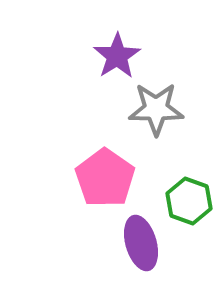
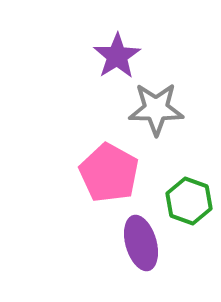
pink pentagon: moved 4 px right, 5 px up; rotated 6 degrees counterclockwise
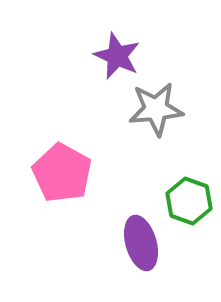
purple star: rotated 15 degrees counterclockwise
gray star: rotated 6 degrees counterclockwise
pink pentagon: moved 47 px left
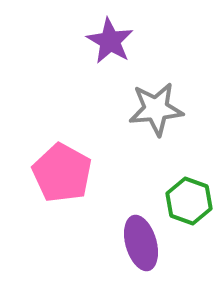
purple star: moved 7 px left, 15 px up; rotated 6 degrees clockwise
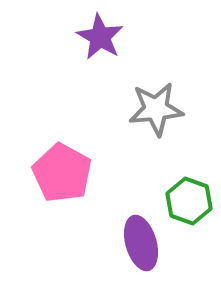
purple star: moved 10 px left, 4 px up
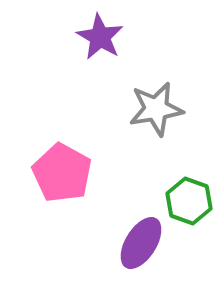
gray star: rotated 4 degrees counterclockwise
purple ellipse: rotated 48 degrees clockwise
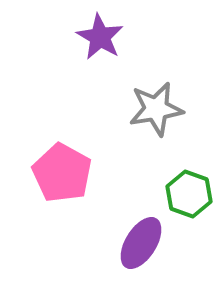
green hexagon: moved 7 px up
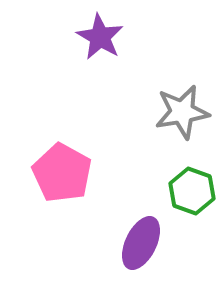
gray star: moved 26 px right, 3 px down
green hexagon: moved 3 px right, 3 px up
purple ellipse: rotated 6 degrees counterclockwise
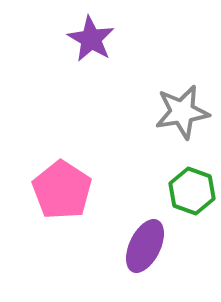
purple star: moved 9 px left, 2 px down
pink pentagon: moved 17 px down; rotated 4 degrees clockwise
purple ellipse: moved 4 px right, 3 px down
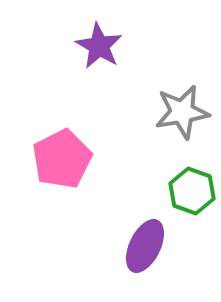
purple star: moved 8 px right, 7 px down
pink pentagon: moved 31 px up; rotated 12 degrees clockwise
